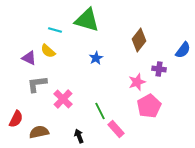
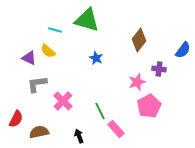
blue star: rotated 16 degrees counterclockwise
pink cross: moved 2 px down
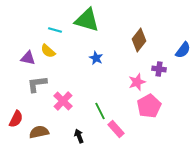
purple triangle: moved 1 px left; rotated 14 degrees counterclockwise
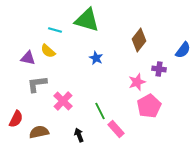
black arrow: moved 1 px up
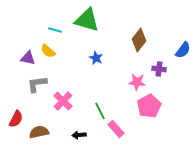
pink star: rotated 24 degrees clockwise
black arrow: rotated 72 degrees counterclockwise
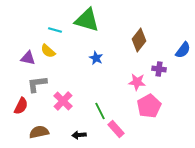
red semicircle: moved 5 px right, 13 px up
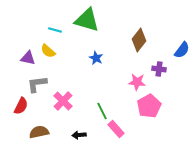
blue semicircle: moved 1 px left
green line: moved 2 px right
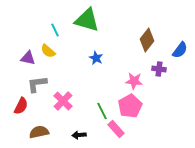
cyan line: rotated 48 degrees clockwise
brown diamond: moved 8 px right
blue semicircle: moved 2 px left
pink star: moved 3 px left, 1 px up
pink pentagon: moved 19 px left
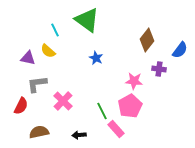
green triangle: rotated 20 degrees clockwise
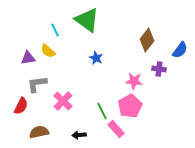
purple triangle: rotated 21 degrees counterclockwise
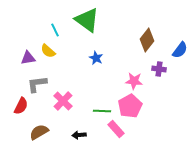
green line: rotated 60 degrees counterclockwise
brown semicircle: rotated 18 degrees counterclockwise
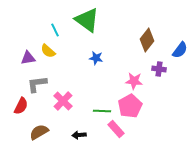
blue star: rotated 16 degrees counterclockwise
